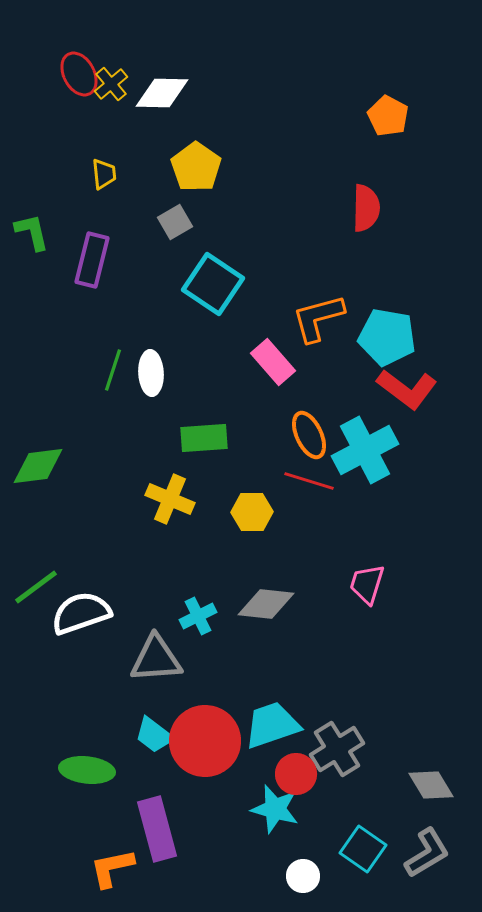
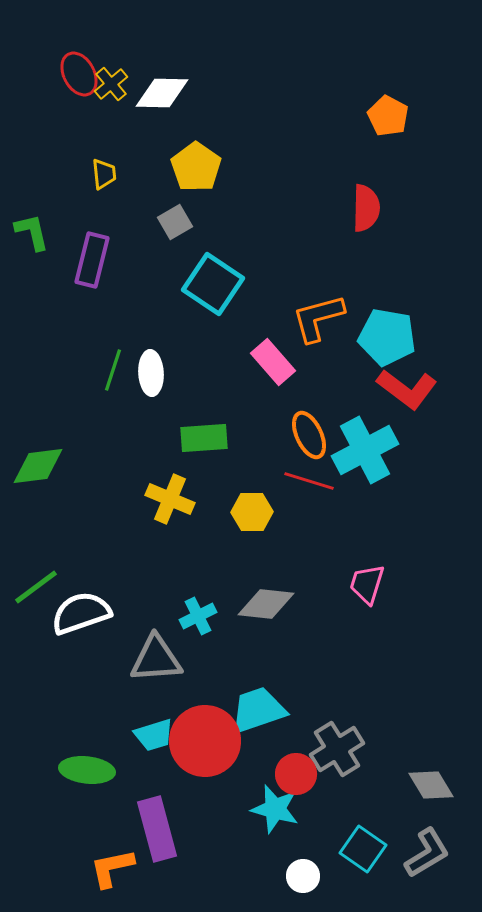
cyan trapezoid at (272, 725): moved 14 px left, 15 px up
cyan trapezoid at (154, 735): rotated 54 degrees counterclockwise
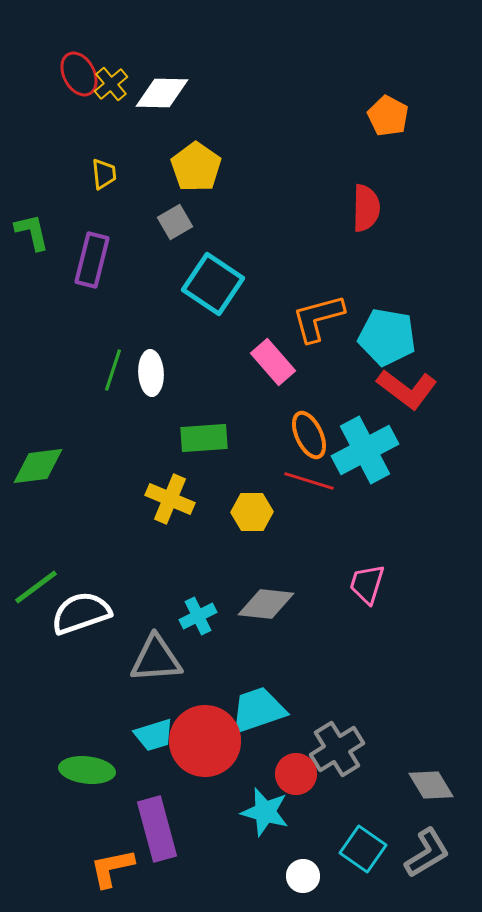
cyan star at (275, 809): moved 10 px left, 3 px down
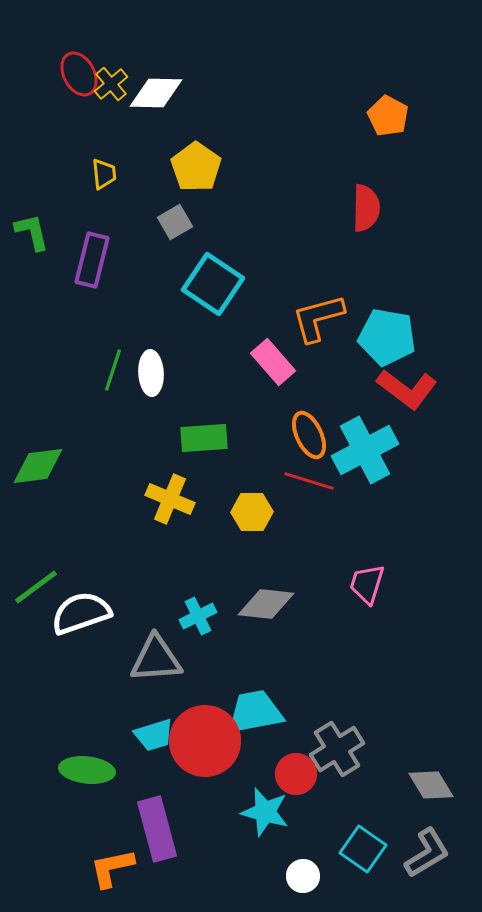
white diamond at (162, 93): moved 6 px left
cyan trapezoid at (258, 710): moved 3 px left, 2 px down; rotated 8 degrees clockwise
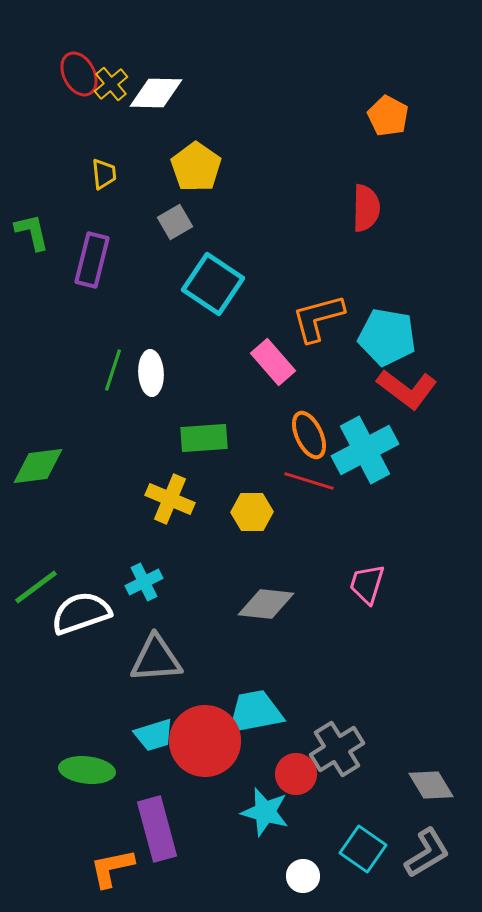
cyan cross at (198, 616): moved 54 px left, 34 px up
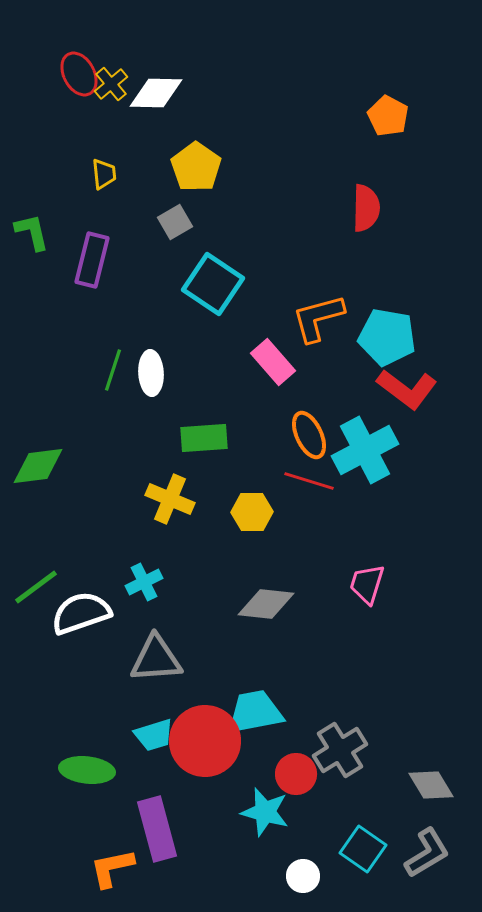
gray cross at (337, 749): moved 3 px right, 1 px down
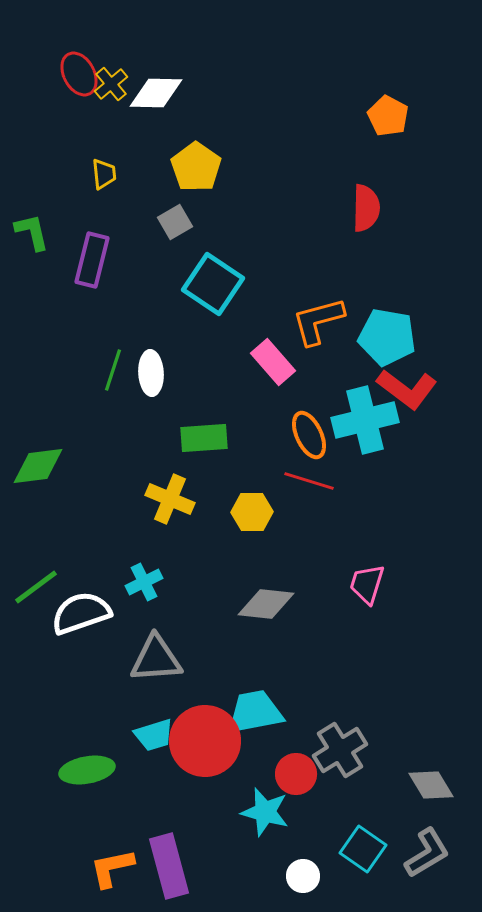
orange L-shape at (318, 318): moved 3 px down
cyan cross at (365, 450): moved 30 px up; rotated 14 degrees clockwise
green ellipse at (87, 770): rotated 16 degrees counterclockwise
purple rectangle at (157, 829): moved 12 px right, 37 px down
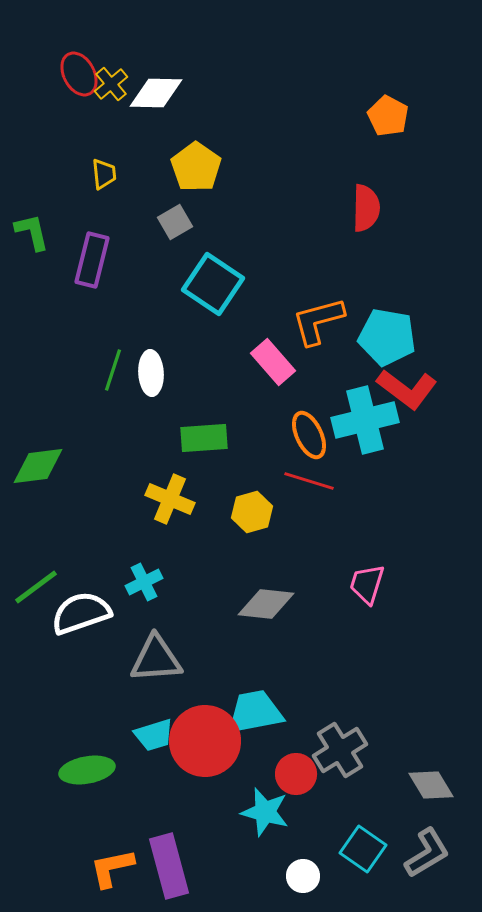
yellow hexagon at (252, 512): rotated 15 degrees counterclockwise
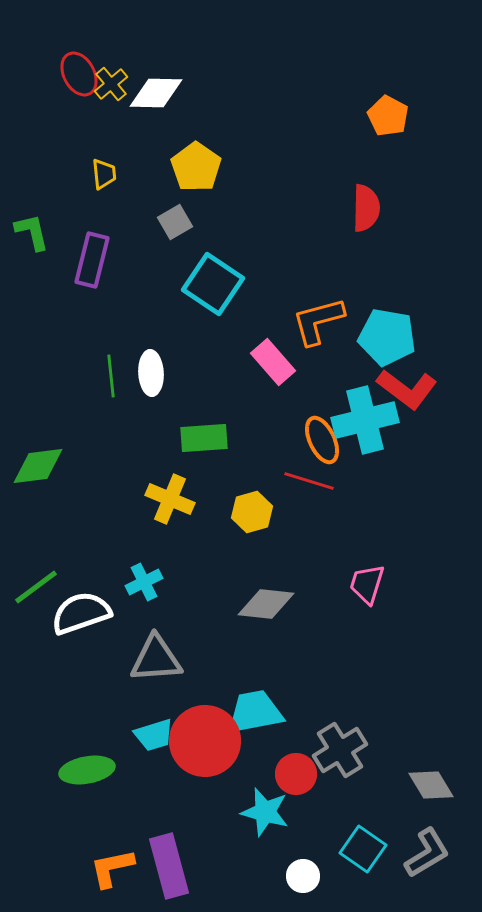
green line at (113, 370): moved 2 px left, 6 px down; rotated 24 degrees counterclockwise
orange ellipse at (309, 435): moved 13 px right, 5 px down
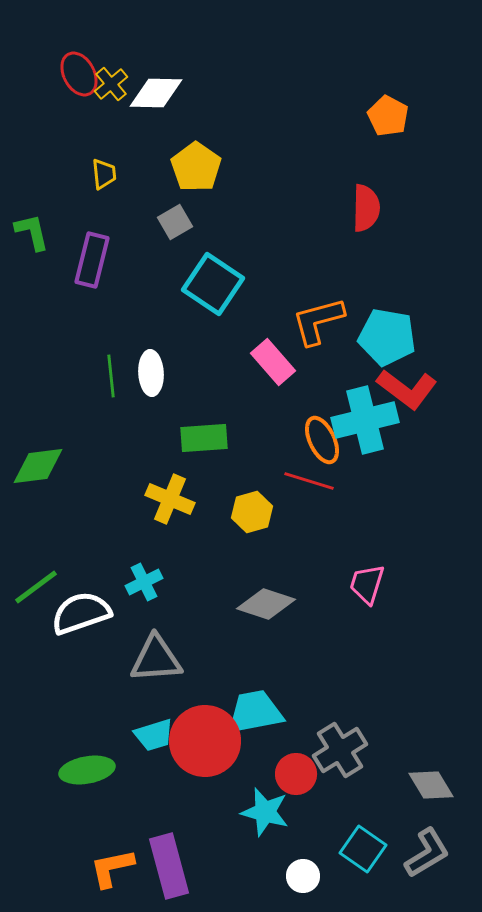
gray diamond at (266, 604): rotated 12 degrees clockwise
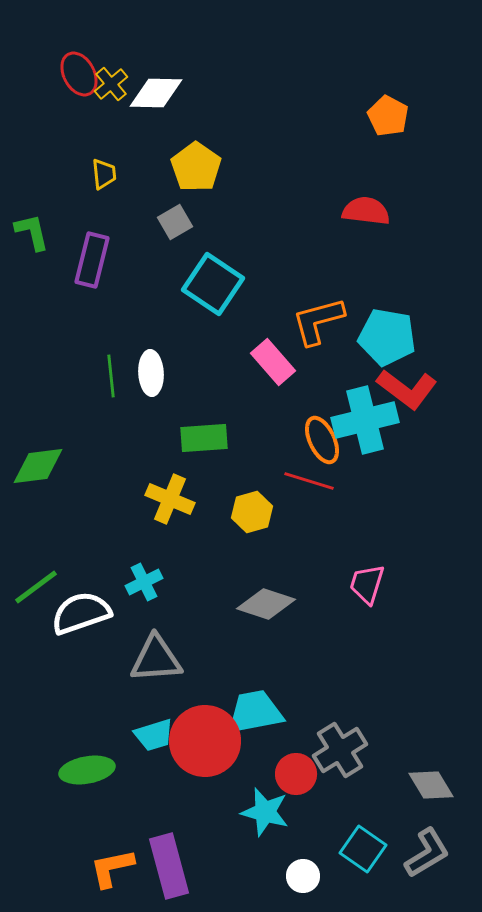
red semicircle at (366, 208): moved 3 px down; rotated 84 degrees counterclockwise
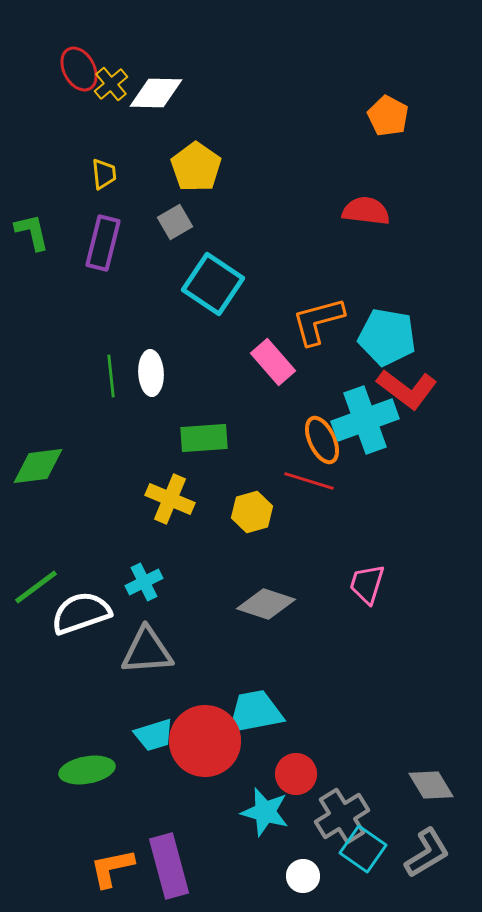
red ellipse at (79, 74): moved 5 px up
purple rectangle at (92, 260): moved 11 px right, 17 px up
cyan cross at (365, 420): rotated 6 degrees counterclockwise
gray triangle at (156, 659): moved 9 px left, 8 px up
gray cross at (340, 750): moved 2 px right, 66 px down
